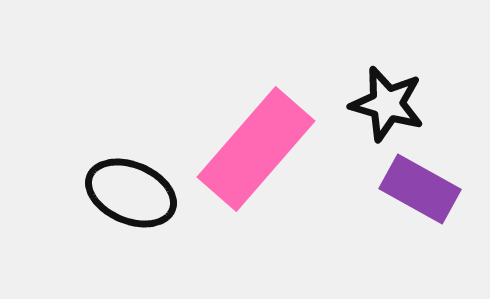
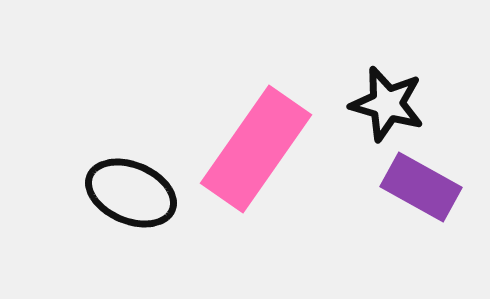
pink rectangle: rotated 6 degrees counterclockwise
purple rectangle: moved 1 px right, 2 px up
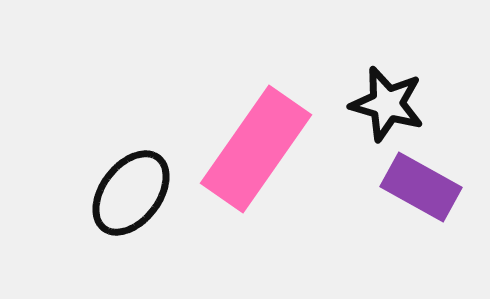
black ellipse: rotated 76 degrees counterclockwise
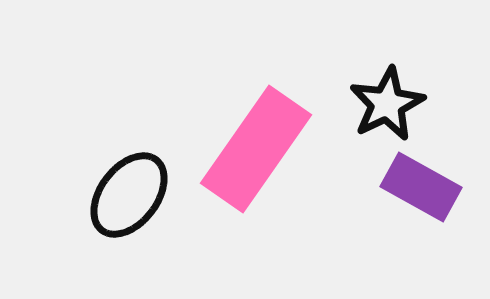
black star: rotated 30 degrees clockwise
black ellipse: moved 2 px left, 2 px down
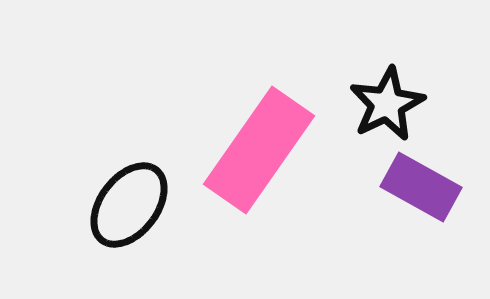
pink rectangle: moved 3 px right, 1 px down
black ellipse: moved 10 px down
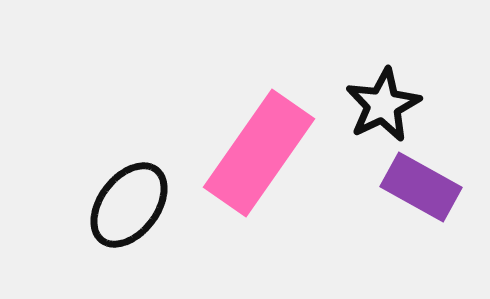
black star: moved 4 px left, 1 px down
pink rectangle: moved 3 px down
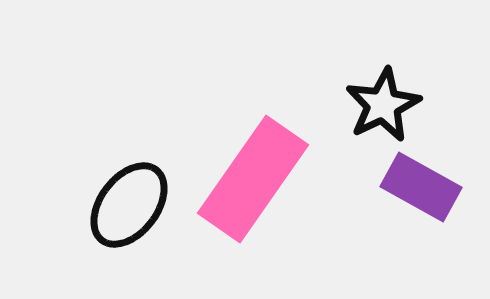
pink rectangle: moved 6 px left, 26 px down
